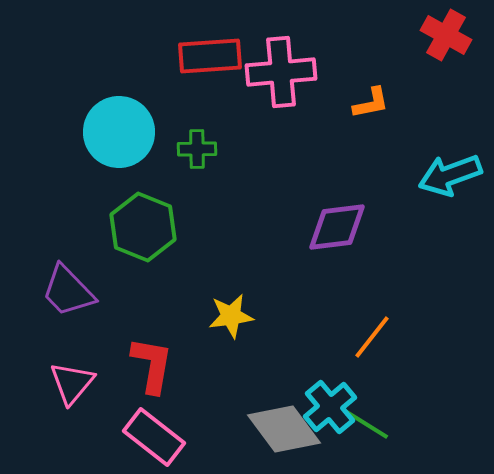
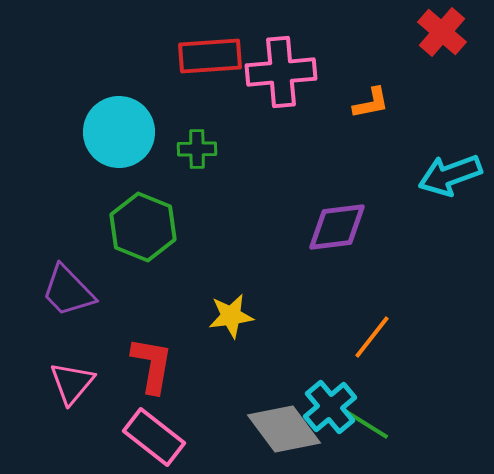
red cross: moved 4 px left, 3 px up; rotated 12 degrees clockwise
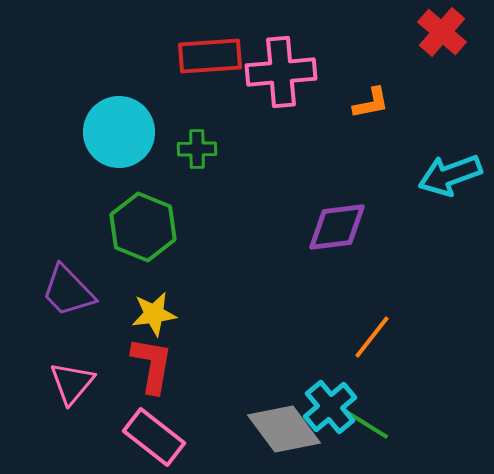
yellow star: moved 77 px left, 2 px up
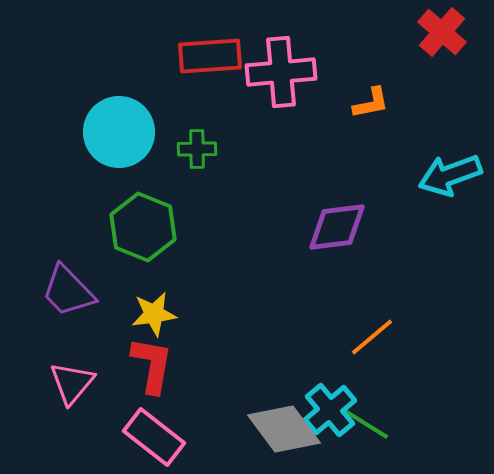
orange line: rotated 12 degrees clockwise
cyan cross: moved 3 px down
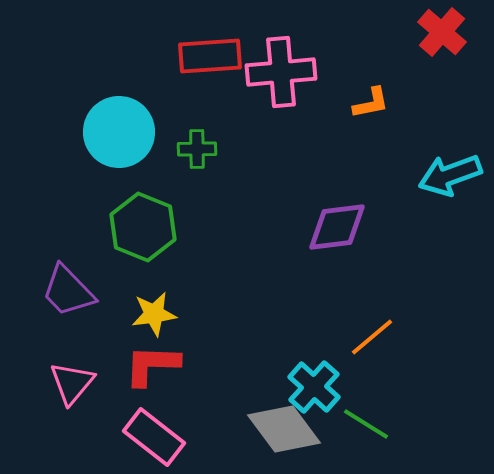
red L-shape: rotated 98 degrees counterclockwise
cyan cross: moved 16 px left, 23 px up; rotated 8 degrees counterclockwise
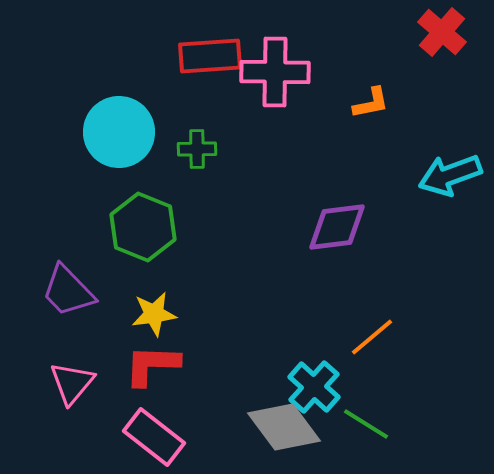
pink cross: moved 6 px left; rotated 6 degrees clockwise
gray diamond: moved 2 px up
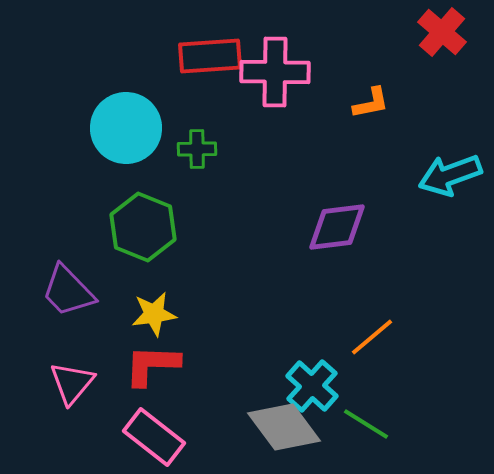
cyan circle: moved 7 px right, 4 px up
cyan cross: moved 2 px left, 1 px up
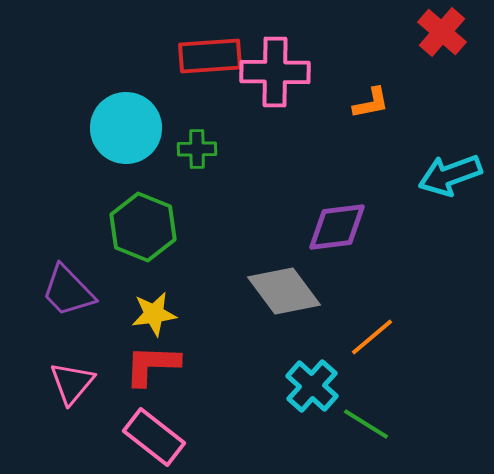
gray diamond: moved 136 px up
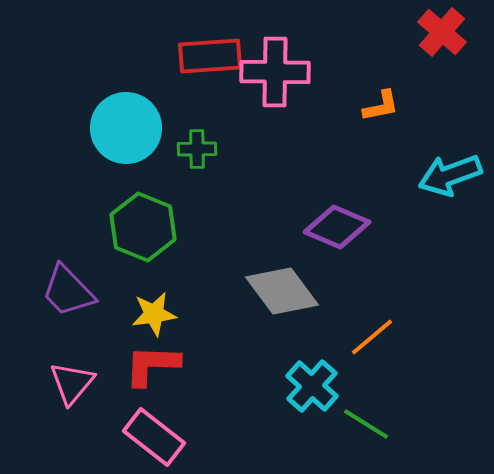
orange L-shape: moved 10 px right, 3 px down
purple diamond: rotated 30 degrees clockwise
gray diamond: moved 2 px left
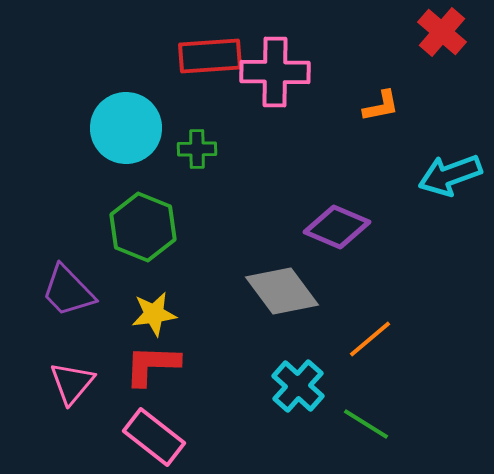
orange line: moved 2 px left, 2 px down
cyan cross: moved 14 px left
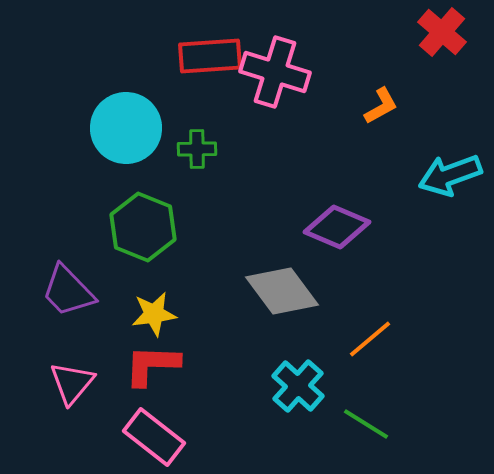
pink cross: rotated 16 degrees clockwise
orange L-shape: rotated 18 degrees counterclockwise
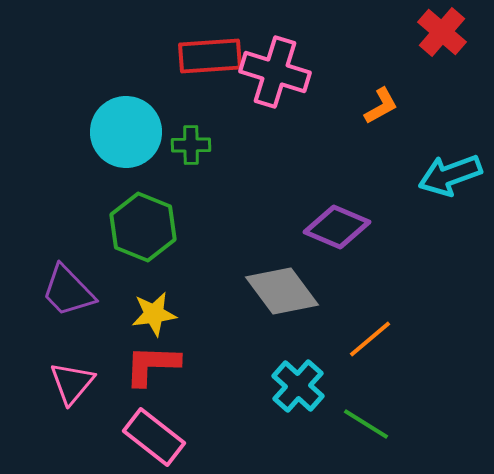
cyan circle: moved 4 px down
green cross: moved 6 px left, 4 px up
